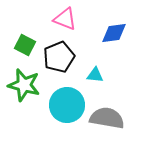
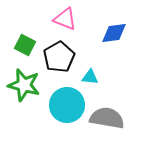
black pentagon: rotated 8 degrees counterclockwise
cyan triangle: moved 5 px left, 2 px down
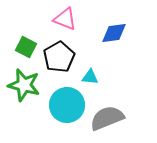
green square: moved 1 px right, 2 px down
gray semicircle: rotated 32 degrees counterclockwise
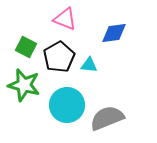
cyan triangle: moved 1 px left, 12 px up
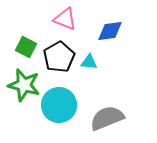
blue diamond: moved 4 px left, 2 px up
cyan triangle: moved 3 px up
cyan circle: moved 8 px left
